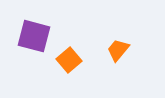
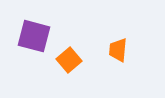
orange trapezoid: rotated 35 degrees counterclockwise
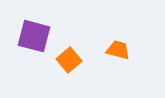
orange trapezoid: rotated 100 degrees clockwise
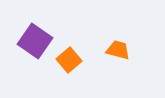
purple square: moved 1 px right, 5 px down; rotated 20 degrees clockwise
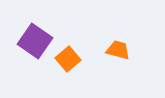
orange square: moved 1 px left, 1 px up
